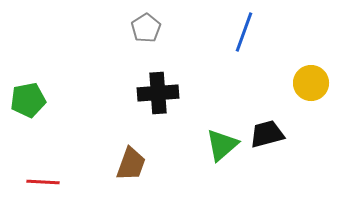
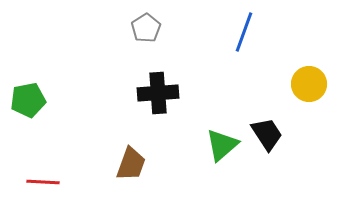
yellow circle: moved 2 px left, 1 px down
black trapezoid: rotated 72 degrees clockwise
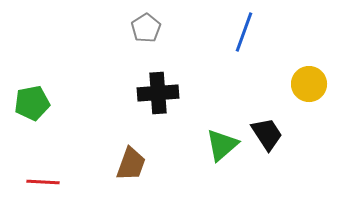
green pentagon: moved 4 px right, 3 px down
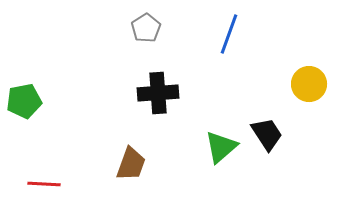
blue line: moved 15 px left, 2 px down
green pentagon: moved 8 px left, 2 px up
green triangle: moved 1 px left, 2 px down
red line: moved 1 px right, 2 px down
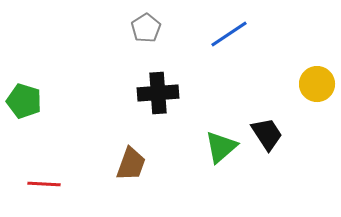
blue line: rotated 36 degrees clockwise
yellow circle: moved 8 px right
green pentagon: rotated 28 degrees clockwise
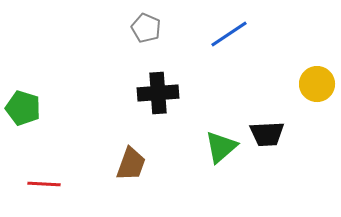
gray pentagon: rotated 16 degrees counterclockwise
green pentagon: moved 1 px left, 7 px down
black trapezoid: rotated 120 degrees clockwise
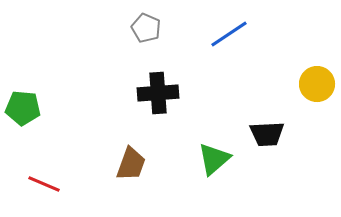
green pentagon: rotated 12 degrees counterclockwise
green triangle: moved 7 px left, 12 px down
red line: rotated 20 degrees clockwise
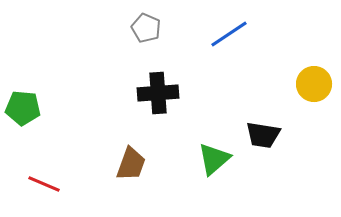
yellow circle: moved 3 px left
black trapezoid: moved 4 px left, 1 px down; rotated 12 degrees clockwise
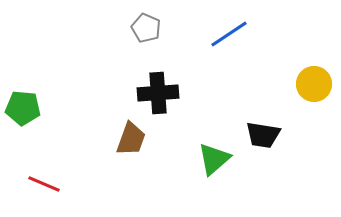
brown trapezoid: moved 25 px up
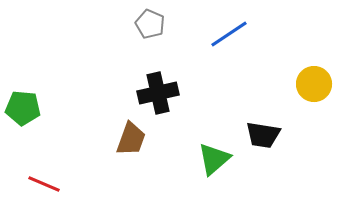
gray pentagon: moved 4 px right, 4 px up
black cross: rotated 9 degrees counterclockwise
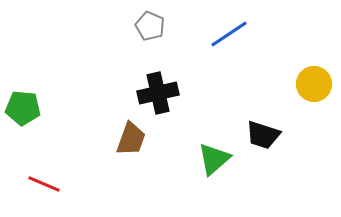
gray pentagon: moved 2 px down
black trapezoid: rotated 9 degrees clockwise
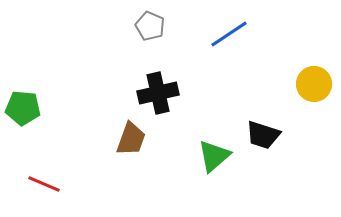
green triangle: moved 3 px up
